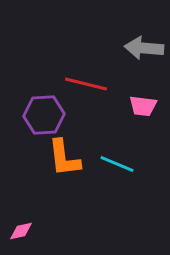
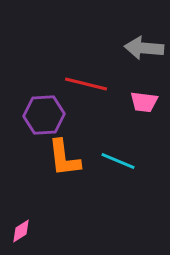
pink trapezoid: moved 1 px right, 4 px up
cyan line: moved 1 px right, 3 px up
pink diamond: rotated 20 degrees counterclockwise
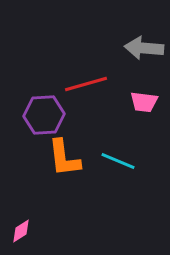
red line: rotated 30 degrees counterclockwise
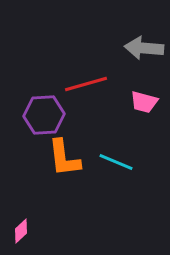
pink trapezoid: rotated 8 degrees clockwise
cyan line: moved 2 px left, 1 px down
pink diamond: rotated 10 degrees counterclockwise
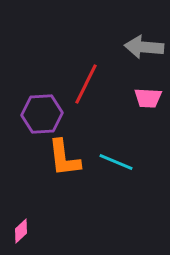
gray arrow: moved 1 px up
red line: rotated 48 degrees counterclockwise
pink trapezoid: moved 4 px right, 4 px up; rotated 12 degrees counterclockwise
purple hexagon: moved 2 px left, 1 px up
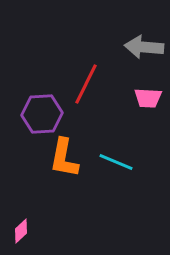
orange L-shape: rotated 18 degrees clockwise
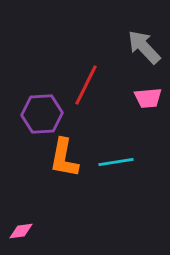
gray arrow: rotated 42 degrees clockwise
red line: moved 1 px down
pink trapezoid: rotated 8 degrees counterclockwise
cyan line: rotated 32 degrees counterclockwise
pink diamond: rotated 35 degrees clockwise
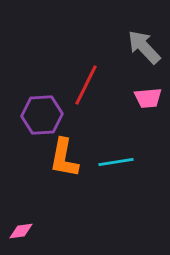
purple hexagon: moved 1 px down
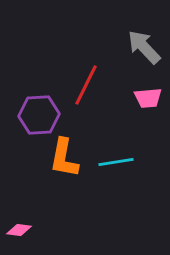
purple hexagon: moved 3 px left
pink diamond: moved 2 px left, 1 px up; rotated 15 degrees clockwise
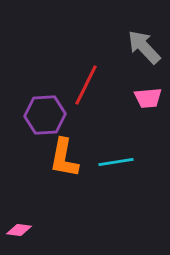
purple hexagon: moved 6 px right
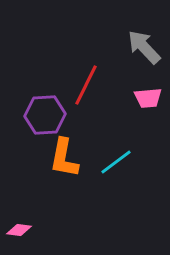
cyan line: rotated 28 degrees counterclockwise
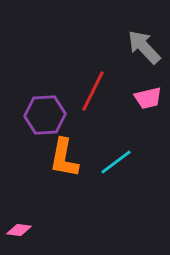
red line: moved 7 px right, 6 px down
pink trapezoid: rotated 8 degrees counterclockwise
